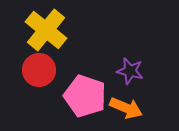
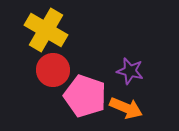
yellow cross: rotated 9 degrees counterclockwise
red circle: moved 14 px right
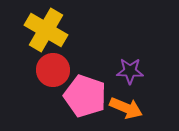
purple star: rotated 12 degrees counterclockwise
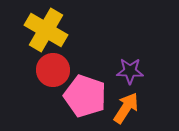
orange arrow: rotated 80 degrees counterclockwise
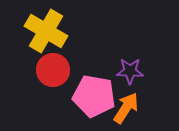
yellow cross: moved 1 px down
pink pentagon: moved 9 px right; rotated 9 degrees counterclockwise
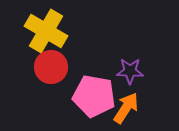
red circle: moved 2 px left, 3 px up
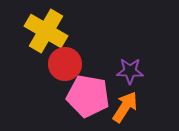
red circle: moved 14 px right, 3 px up
pink pentagon: moved 6 px left
orange arrow: moved 1 px left, 1 px up
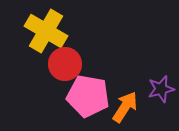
purple star: moved 31 px right, 18 px down; rotated 16 degrees counterclockwise
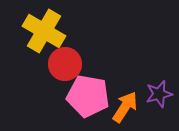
yellow cross: moved 2 px left
purple star: moved 2 px left, 5 px down
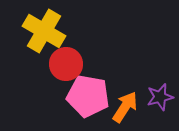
red circle: moved 1 px right
purple star: moved 1 px right, 3 px down
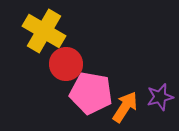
pink pentagon: moved 3 px right, 3 px up
